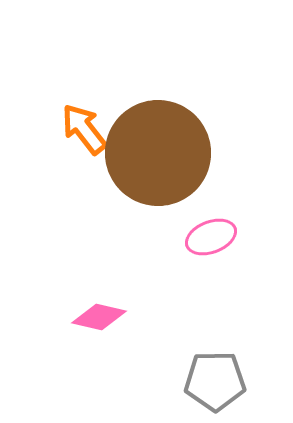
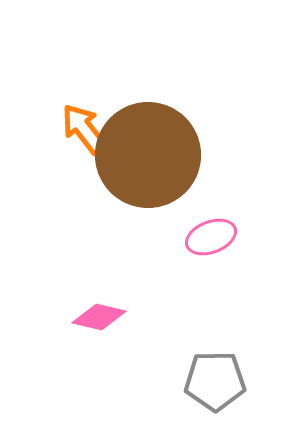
brown circle: moved 10 px left, 2 px down
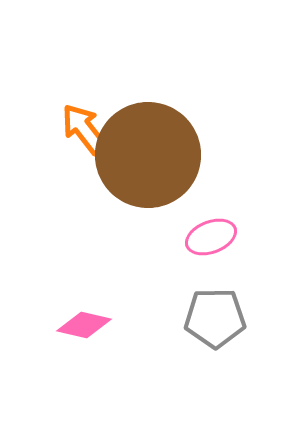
pink diamond: moved 15 px left, 8 px down
gray pentagon: moved 63 px up
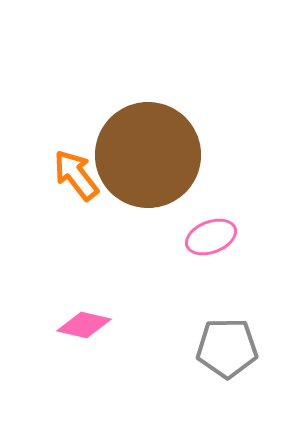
orange arrow: moved 8 px left, 46 px down
gray pentagon: moved 12 px right, 30 px down
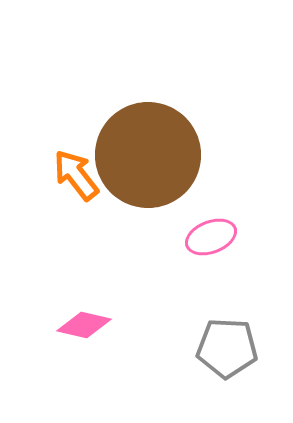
gray pentagon: rotated 4 degrees clockwise
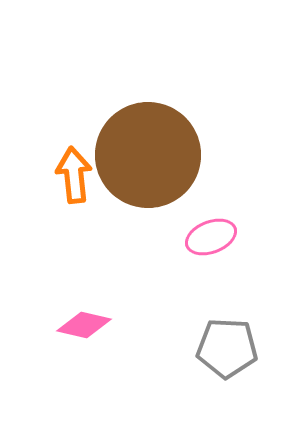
orange arrow: moved 2 px left; rotated 32 degrees clockwise
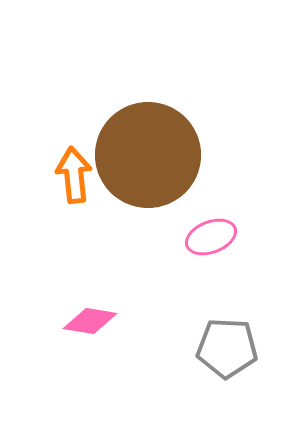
pink diamond: moved 6 px right, 4 px up; rotated 4 degrees counterclockwise
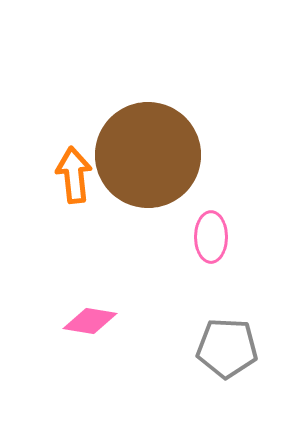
pink ellipse: rotated 69 degrees counterclockwise
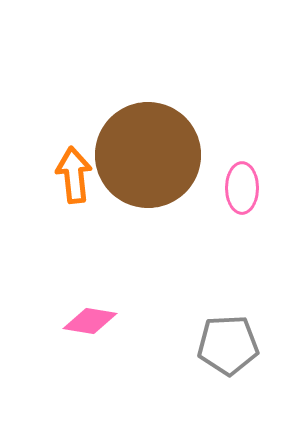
pink ellipse: moved 31 px right, 49 px up
gray pentagon: moved 1 px right, 3 px up; rotated 6 degrees counterclockwise
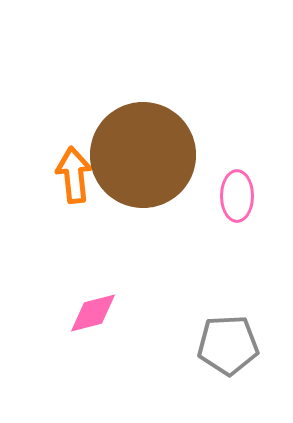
brown circle: moved 5 px left
pink ellipse: moved 5 px left, 8 px down
pink diamond: moved 3 px right, 8 px up; rotated 24 degrees counterclockwise
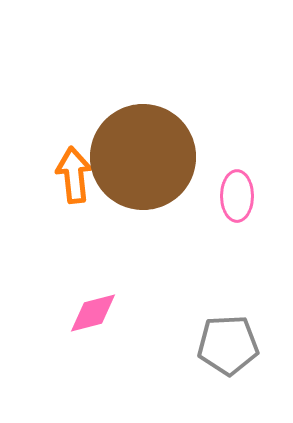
brown circle: moved 2 px down
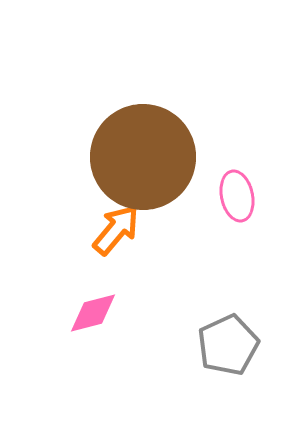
orange arrow: moved 42 px right, 55 px down; rotated 46 degrees clockwise
pink ellipse: rotated 12 degrees counterclockwise
gray pentagon: rotated 22 degrees counterclockwise
